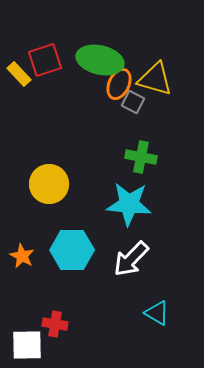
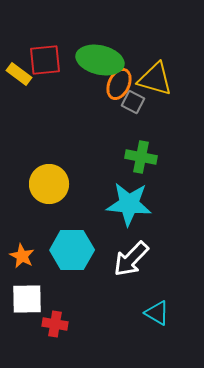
red square: rotated 12 degrees clockwise
yellow rectangle: rotated 10 degrees counterclockwise
white square: moved 46 px up
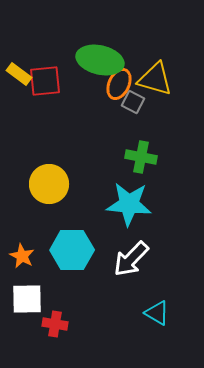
red square: moved 21 px down
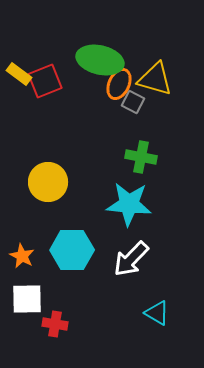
red square: rotated 16 degrees counterclockwise
yellow circle: moved 1 px left, 2 px up
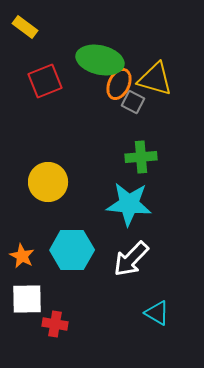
yellow rectangle: moved 6 px right, 47 px up
green cross: rotated 16 degrees counterclockwise
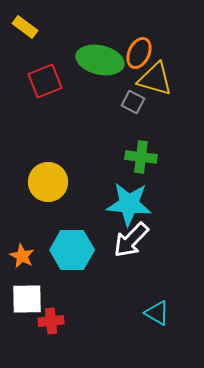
orange ellipse: moved 20 px right, 31 px up
green cross: rotated 12 degrees clockwise
white arrow: moved 19 px up
red cross: moved 4 px left, 3 px up; rotated 15 degrees counterclockwise
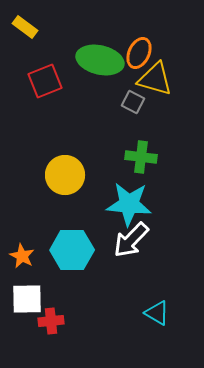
yellow circle: moved 17 px right, 7 px up
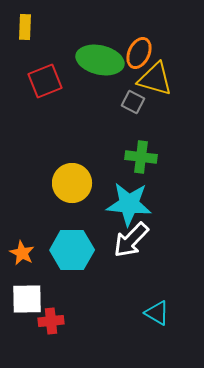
yellow rectangle: rotated 55 degrees clockwise
yellow circle: moved 7 px right, 8 px down
orange star: moved 3 px up
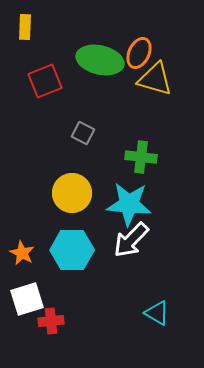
gray square: moved 50 px left, 31 px down
yellow circle: moved 10 px down
white square: rotated 16 degrees counterclockwise
